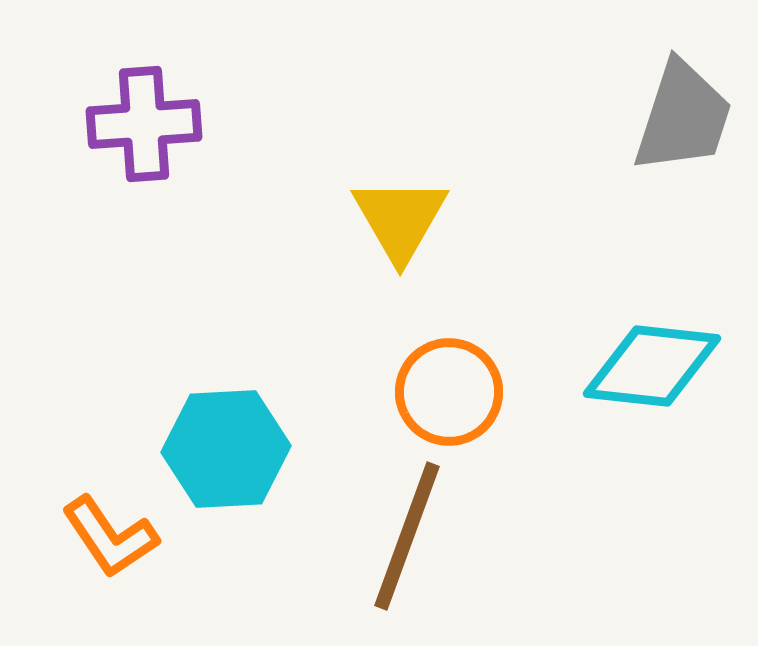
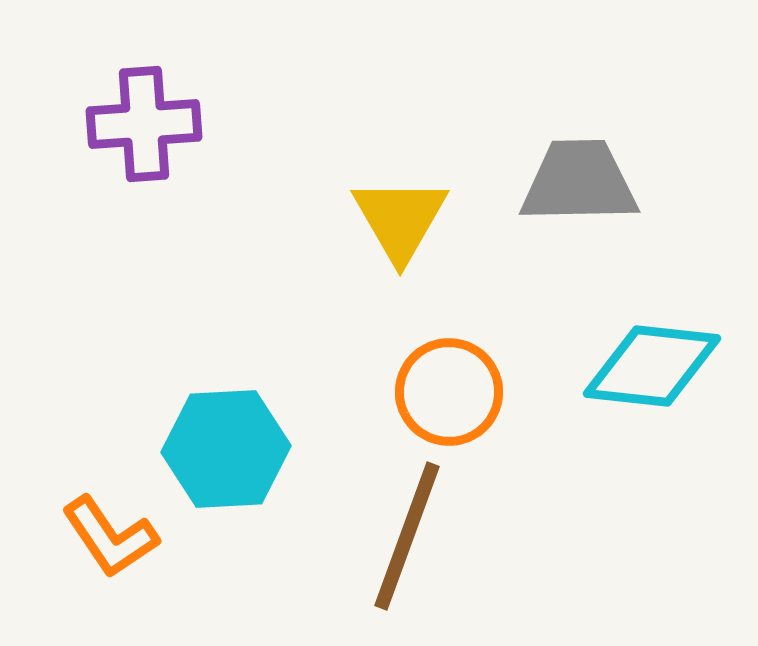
gray trapezoid: moved 104 px left, 65 px down; rotated 109 degrees counterclockwise
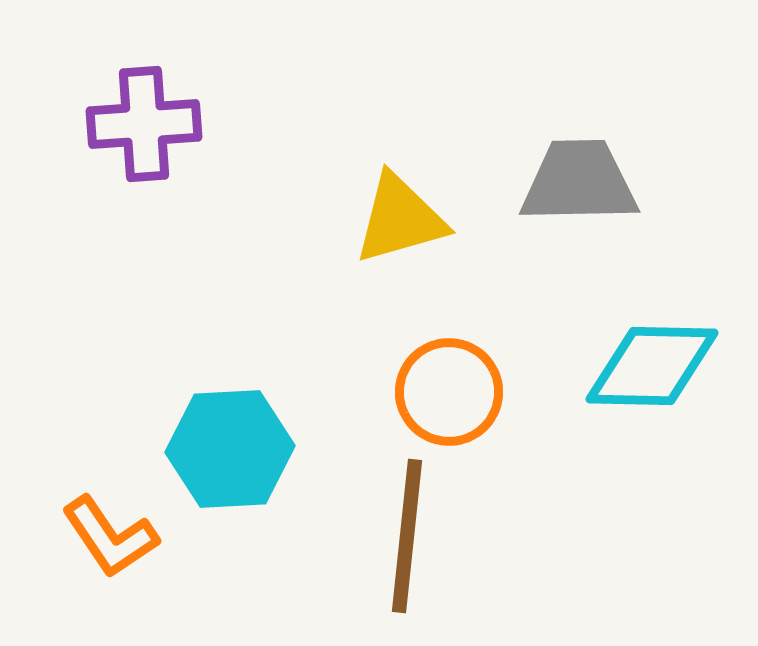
yellow triangle: rotated 44 degrees clockwise
cyan diamond: rotated 5 degrees counterclockwise
cyan hexagon: moved 4 px right
brown line: rotated 14 degrees counterclockwise
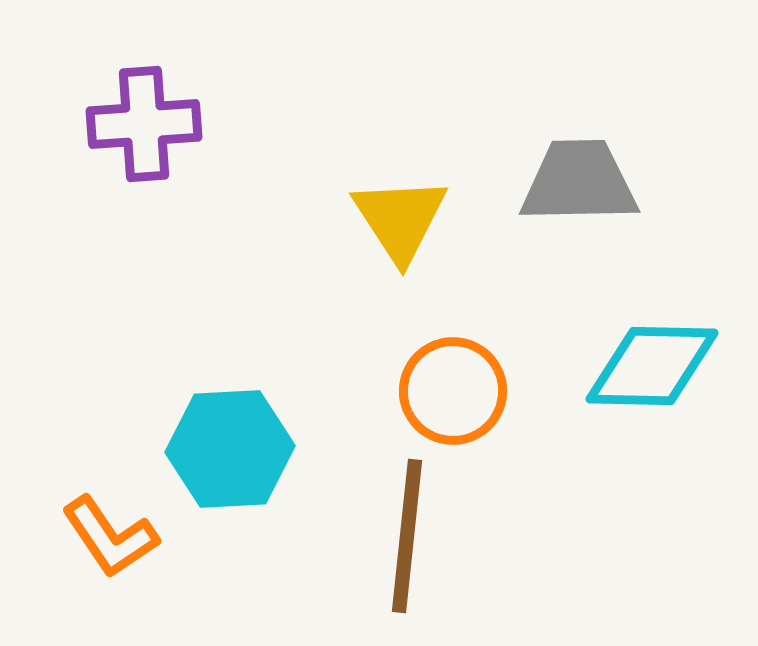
yellow triangle: rotated 47 degrees counterclockwise
orange circle: moved 4 px right, 1 px up
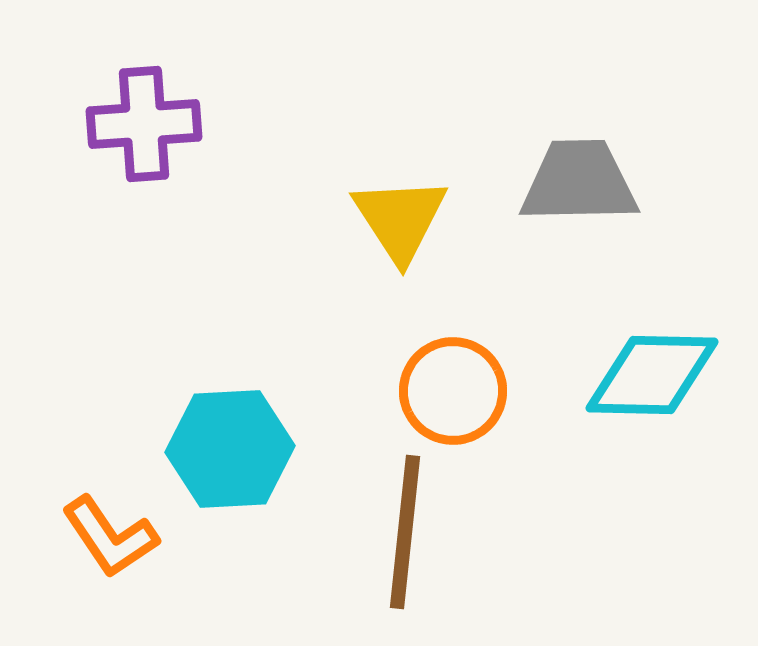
cyan diamond: moved 9 px down
brown line: moved 2 px left, 4 px up
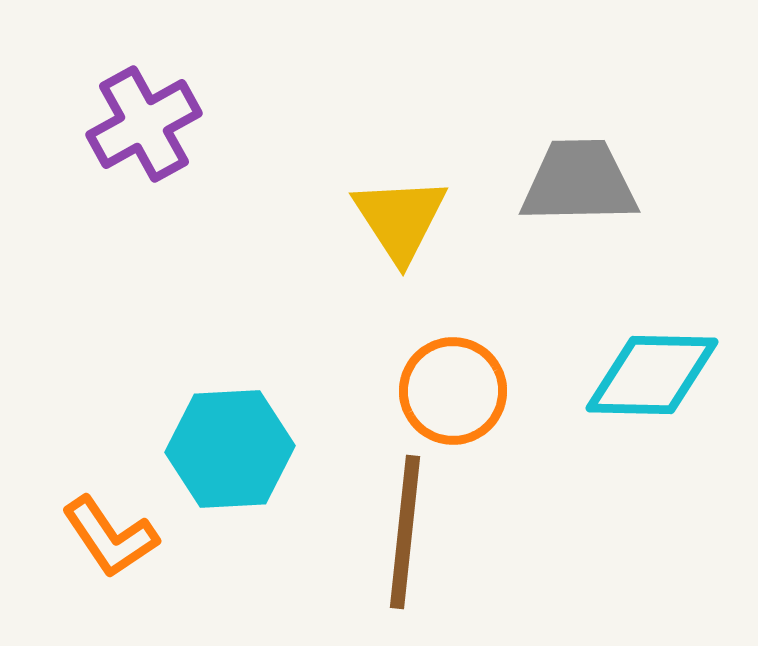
purple cross: rotated 25 degrees counterclockwise
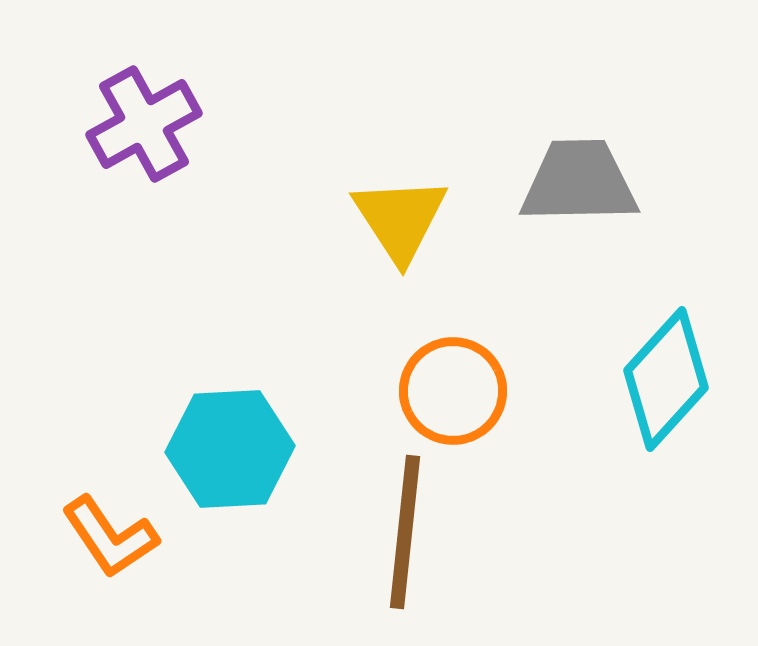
cyan diamond: moved 14 px right, 4 px down; rotated 49 degrees counterclockwise
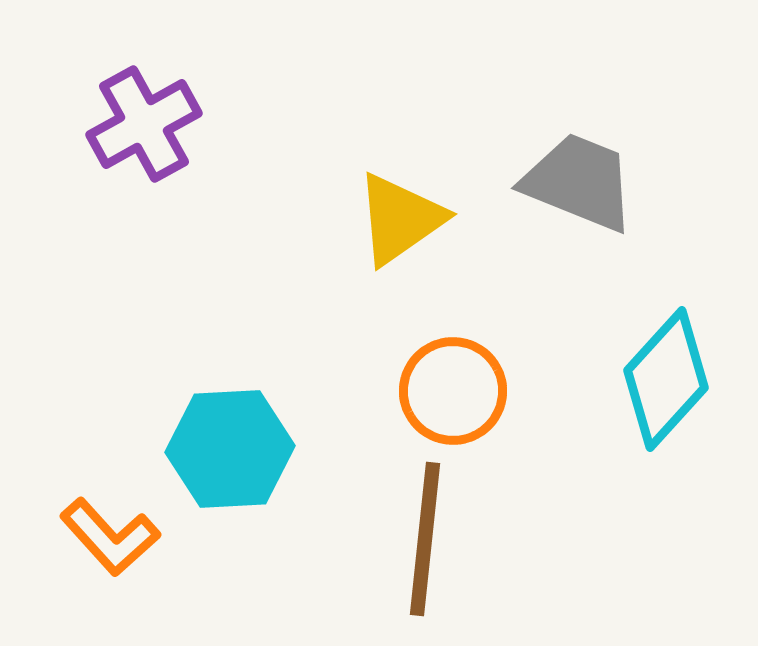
gray trapezoid: rotated 23 degrees clockwise
yellow triangle: rotated 28 degrees clockwise
brown line: moved 20 px right, 7 px down
orange L-shape: rotated 8 degrees counterclockwise
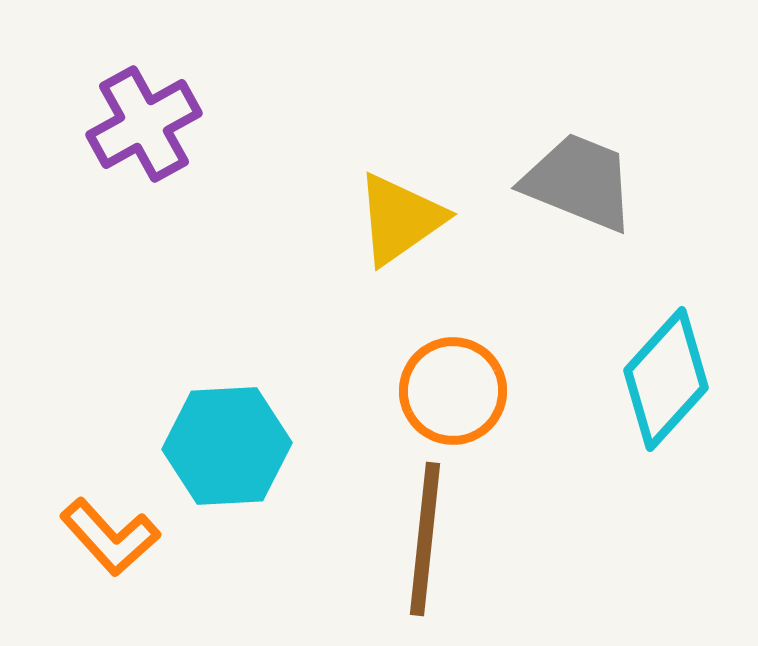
cyan hexagon: moved 3 px left, 3 px up
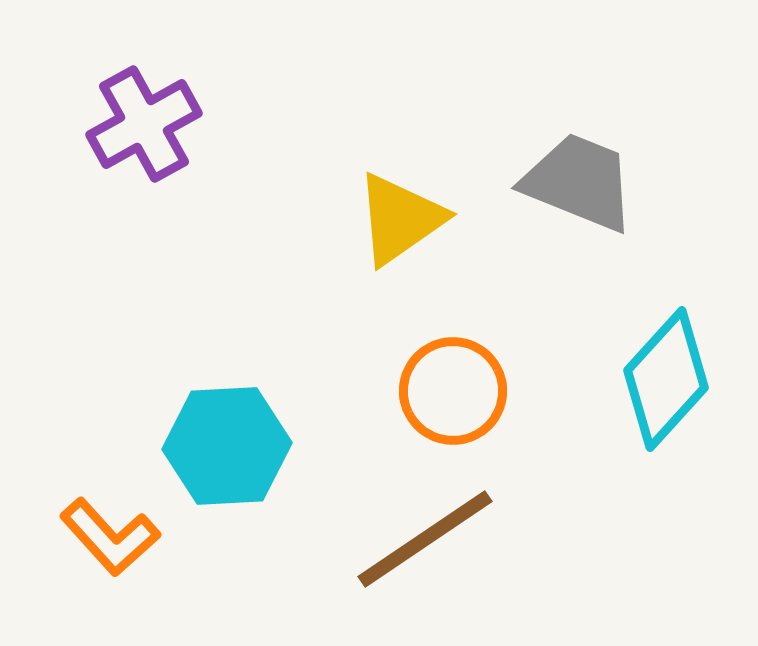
brown line: rotated 50 degrees clockwise
